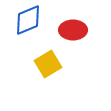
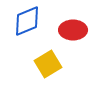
blue diamond: moved 1 px left, 1 px down
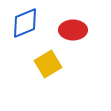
blue diamond: moved 2 px left, 2 px down
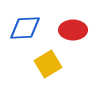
blue diamond: moved 5 px down; rotated 20 degrees clockwise
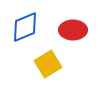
blue diamond: moved 1 px up; rotated 20 degrees counterclockwise
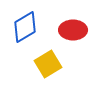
blue diamond: rotated 8 degrees counterclockwise
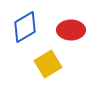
red ellipse: moved 2 px left
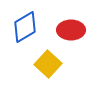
yellow square: rotated 16 degrees counterclockwise
